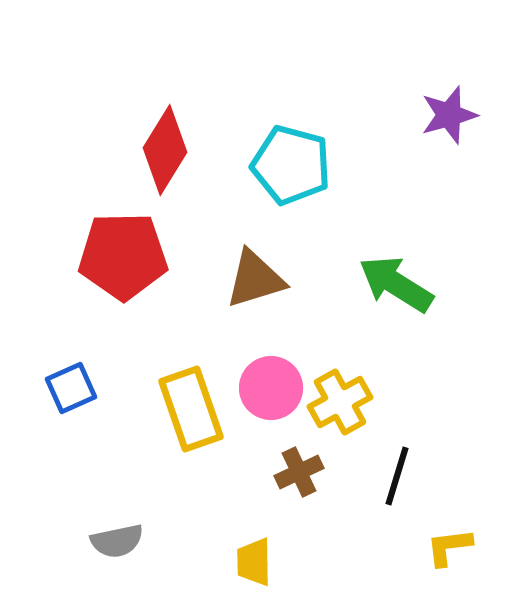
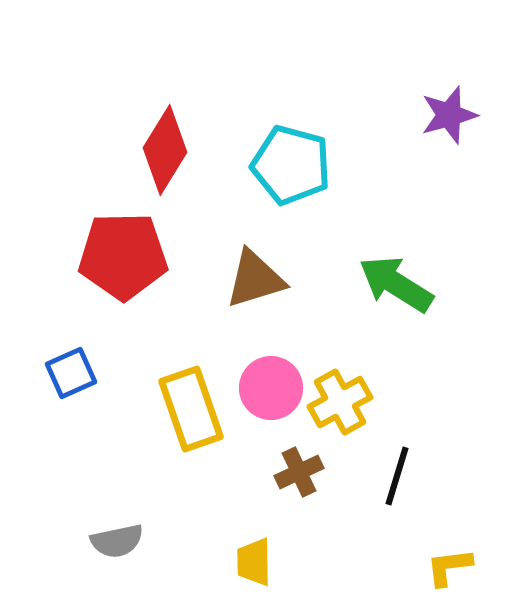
blue square: moved 15 px up
yellow L-shape: moved 20 px down
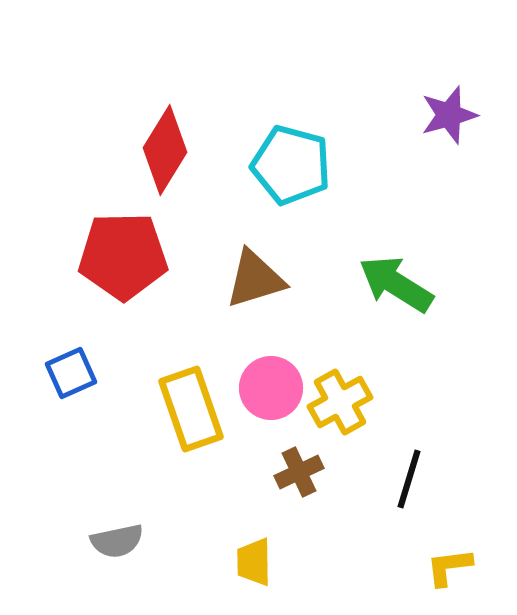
black line: moved 12 px right, 3 px down
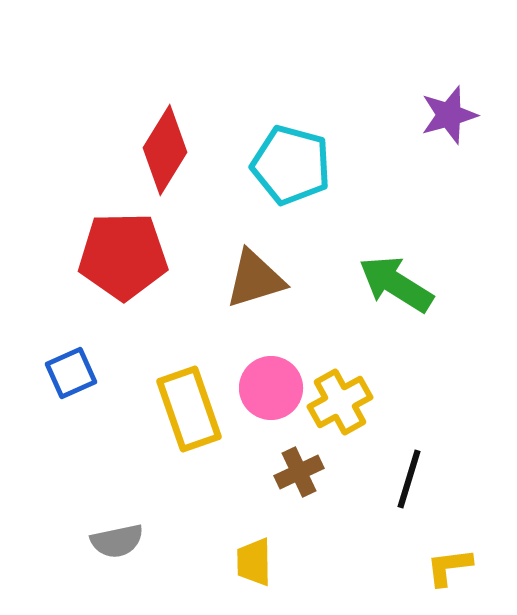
yellow rectangle: moved 2 px left
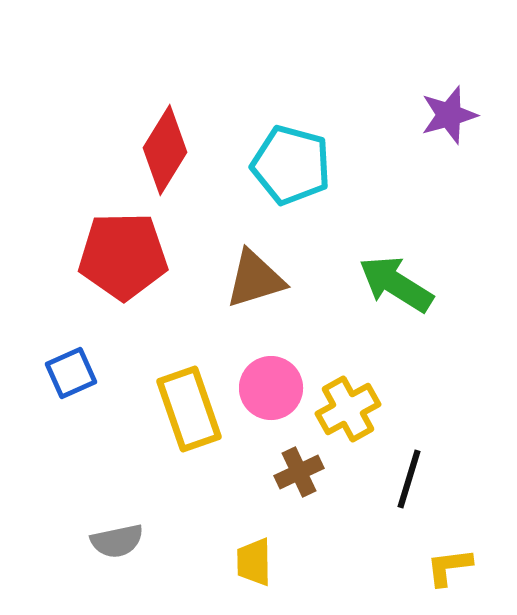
yellow cross: moved 8 px right, 7 px down
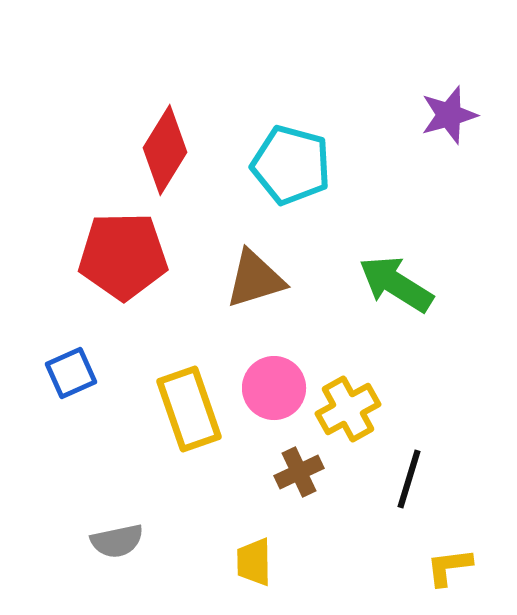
pink circle: moved 3 px right
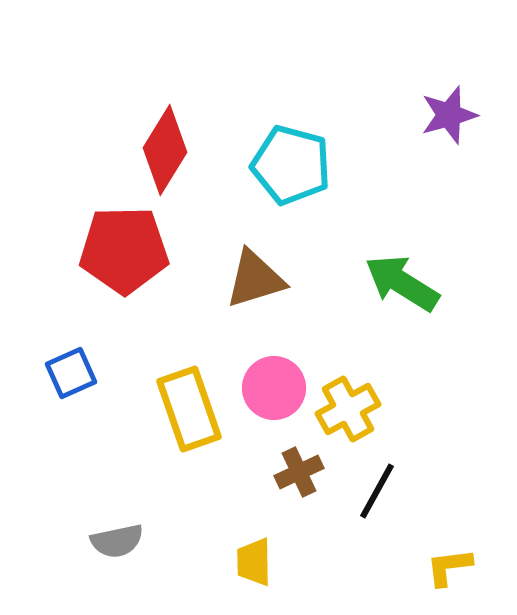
red pentagon: moved 1 px right, 6 px up
green arrow: moved 6 px right, 1 px up
black line: moved 32 px left, 12 px down; rotated 12 degrees clockwise
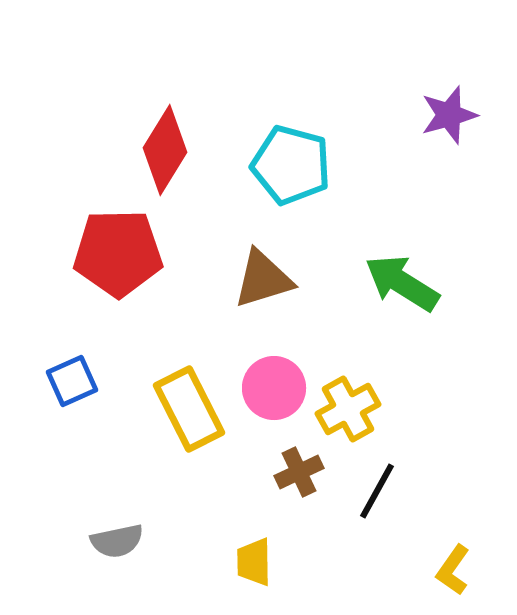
red pentagon: moved 6 px left, 3 px down
brown triangle: moved 8 px right
blue square: moved 1 px right, 8 px down
yellow rectangle: rotated 8 degrees counterclockwise
yellow L-shape: moved 4 px right, 3 px down; rotated 48 degrees counterclockwise
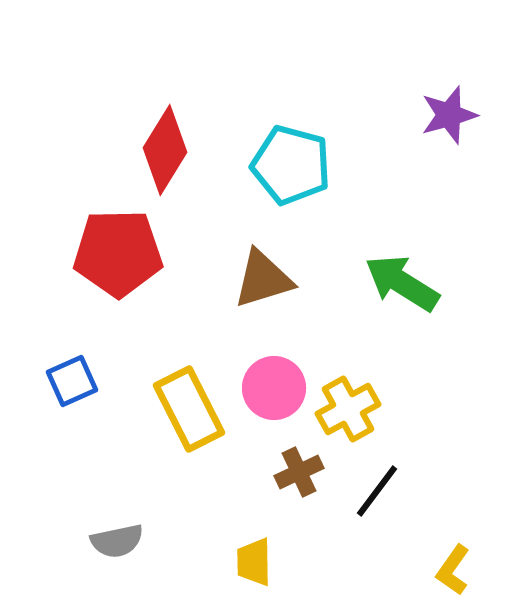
black line: rotated 8 degrees clockwise
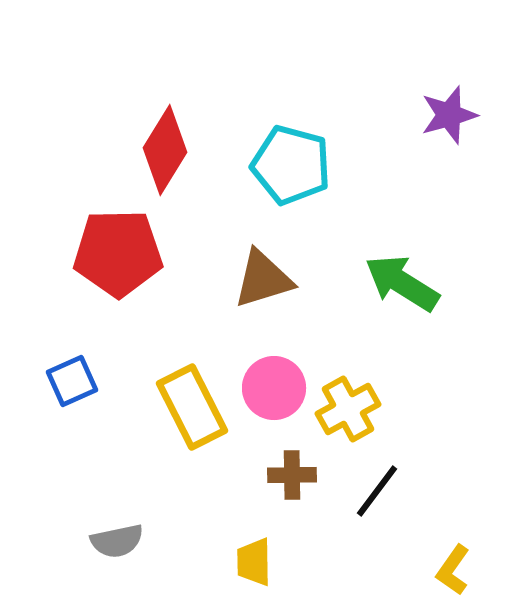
yellow rectangle: moved 3 px right, 2 px up
brown cross: moved 7 px left, 3 px down; rotated 24 degrees clockwise
